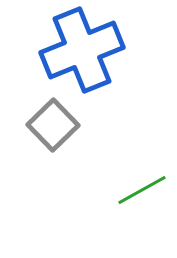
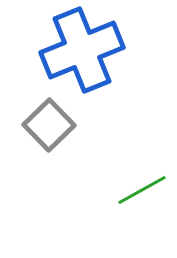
gray square: moved 4 px left
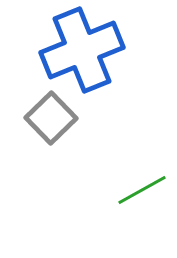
gray square: moved 2 px right, 7 px up
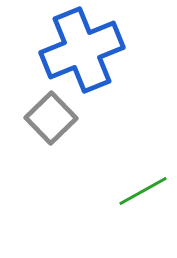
green line: moved 1 px right, 1 px down
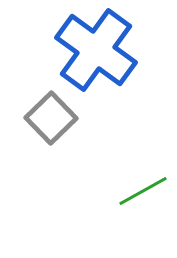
blue cross: moved 14 px right; rotated 32 degrees counterclockwise
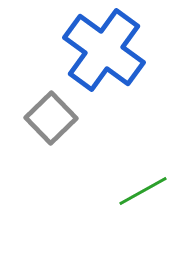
blue cross: moved 8 px right
